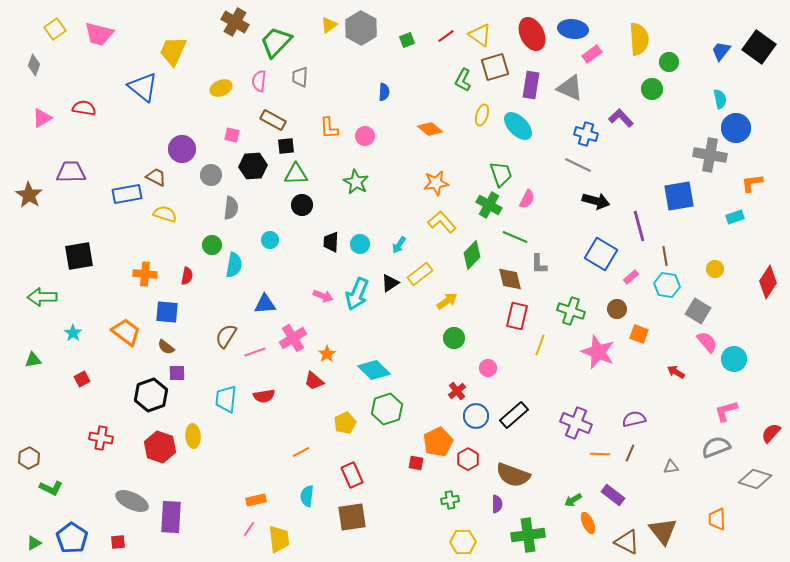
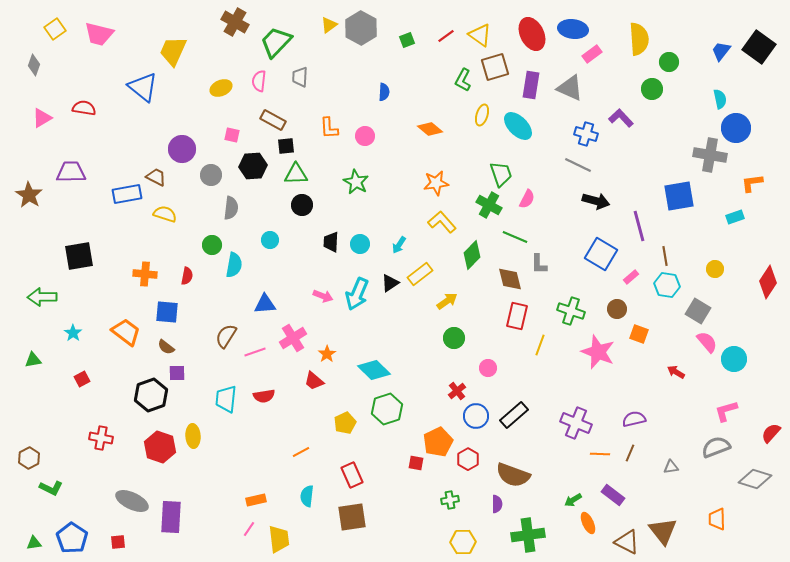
green triangle at (34, 543): rotated 21 degrees clockwise
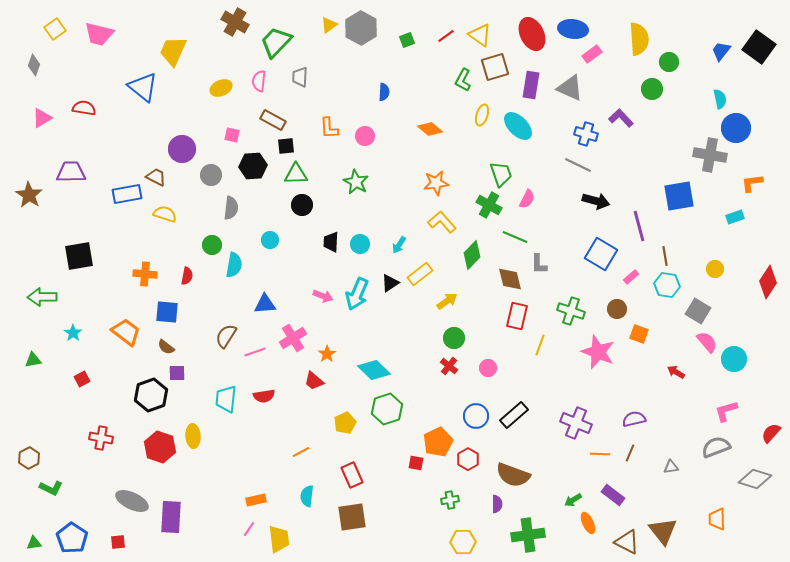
red cross at (457, 391): moved 8 px left, 25 px up; rotated 12 degrees counterclockwise
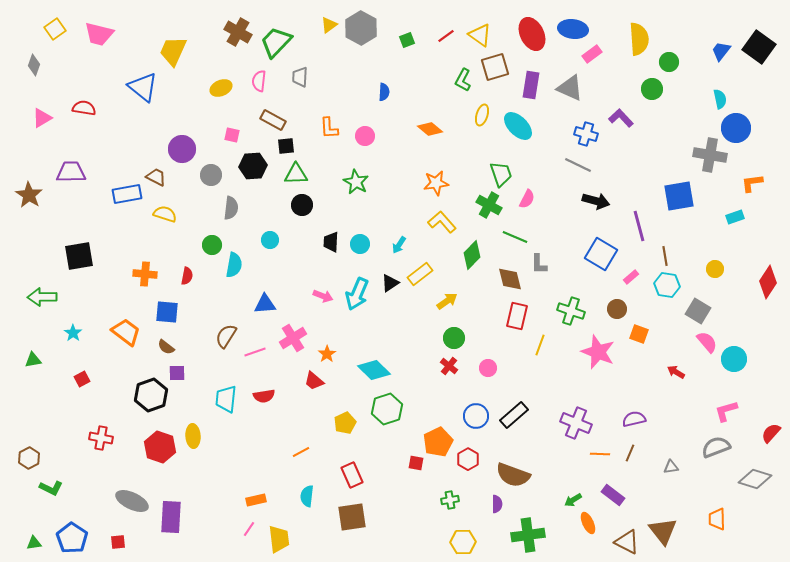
brown cross at (235, 22): moved 3 px right, 10 px down
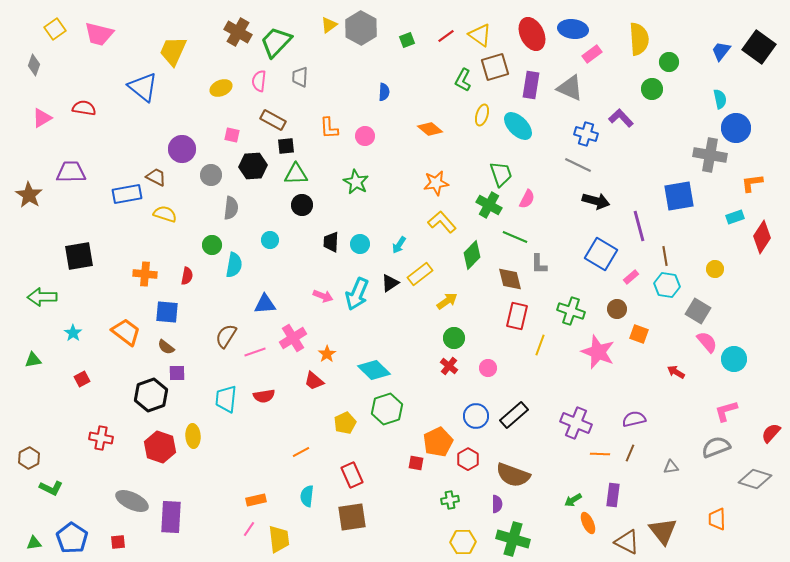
red diamond at (768, 282): moved 6 px left, 45 px up
purple rectangle at (613, 495): rotated 60 degrees clockwise
green cross at (528, 535): moved 15 px left, 4 px down; rotated 24 degrees clockwise
